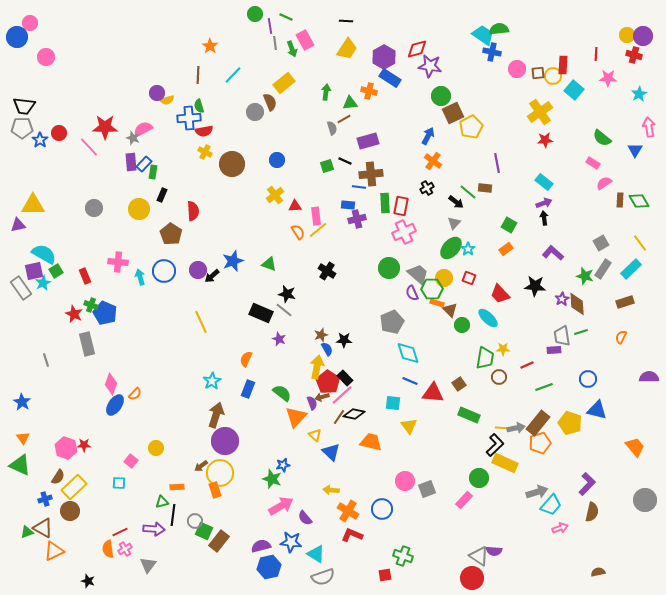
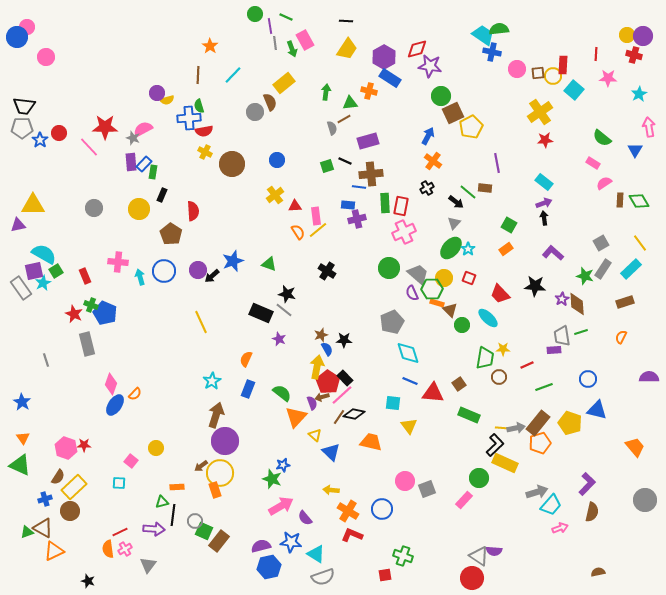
pink circle at (30, 23): moved 3 px left, 4 px down
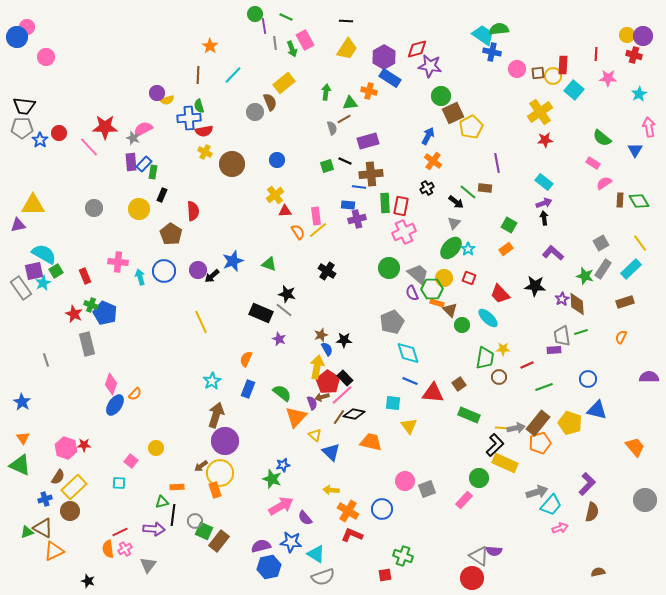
purple line at (270, 26): moved 6 px left
red triangle at (295, 206): moved 10 px left, 5 px down
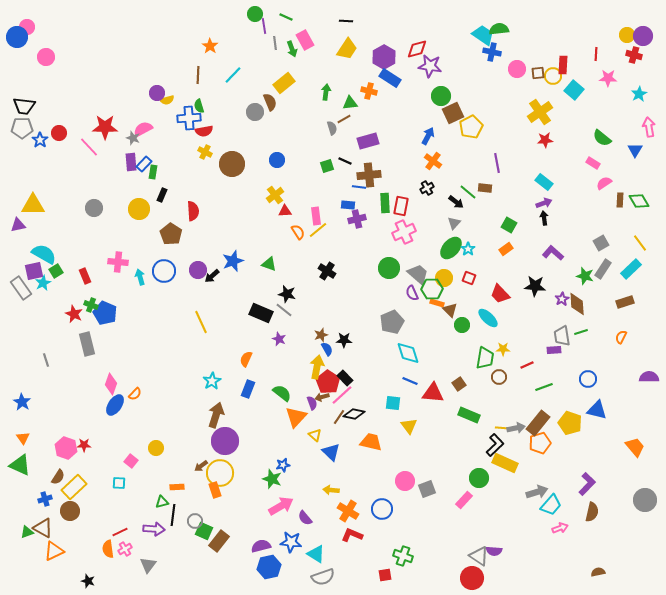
brown cross at (371, 174): moved 2 px left, 1 px down
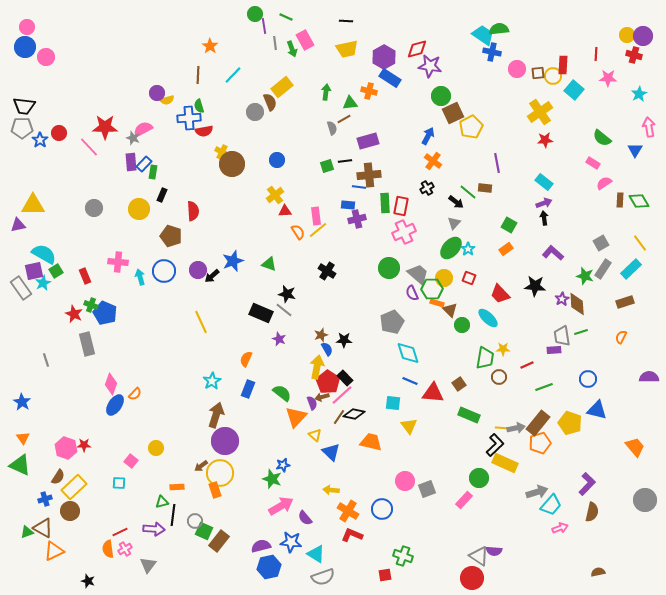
blue circle at (17, 37): moved 8 px right, 10 px down
yellow trapezoid at (347, 49): rotated 45 degrees clockwise
yellow rectangle at (284, 83): moved 2 px left, 4 px down
yellow cross at (205, 152): moved 17 px right
black line at (345, 161): rotated 32 degrees counterclockwise
brown pentagon at (171, 234): moved 2 px down; rotated 15 degrees counterclockwise
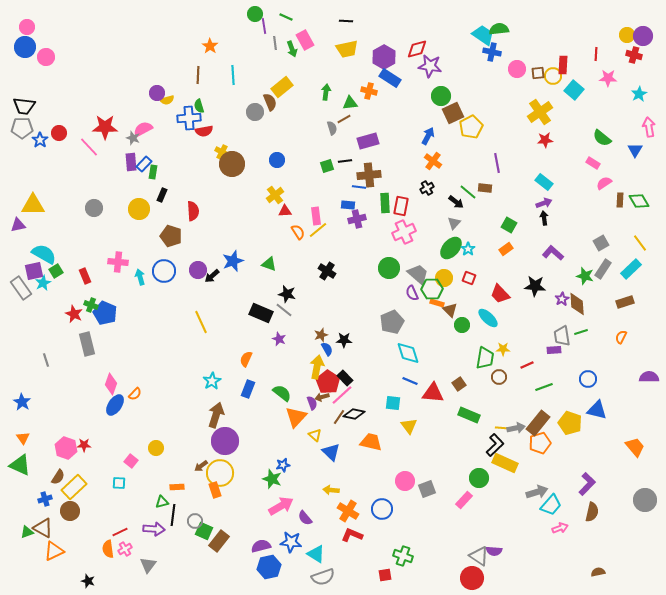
cyan line at (233, 75): rotated 48 degrees counterclockwise
